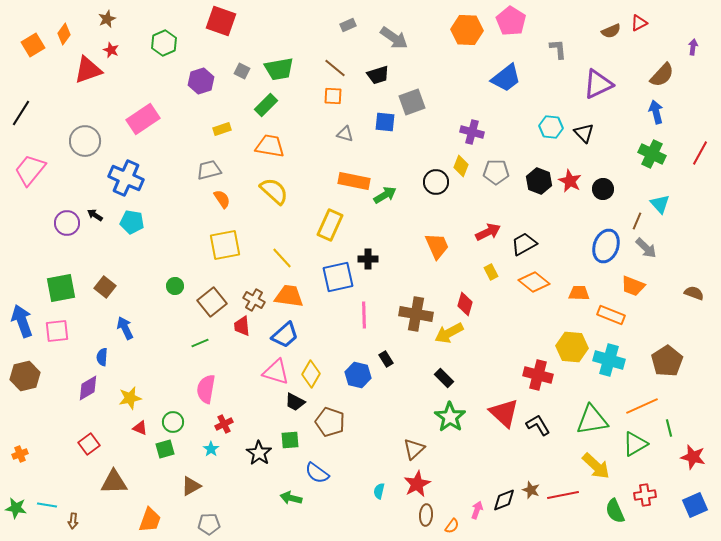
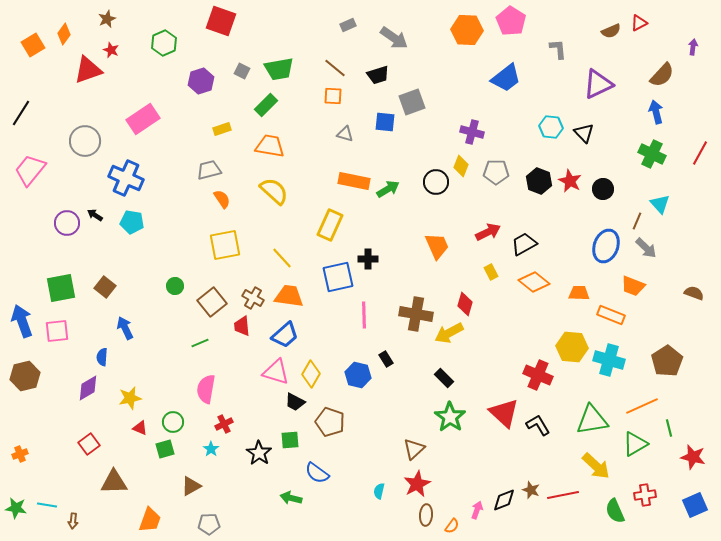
green arrow at (385, 195): moved 3 px right, 6 px up
brown cross at (254, 300): moved 1 px left, 2 px up
red cross at (538, 375): rotated 8 degrees clockwise
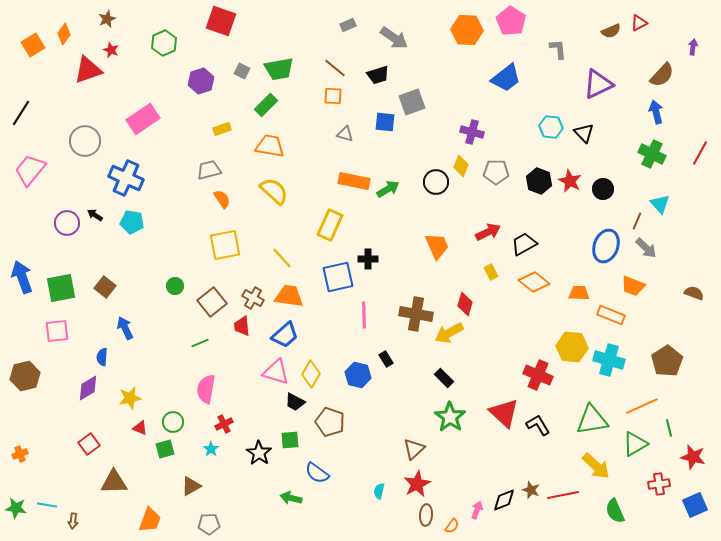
blue arrow at (22, 321): moved 44 px up
red cross at (645, 495): moved 14 px right, 11 px up
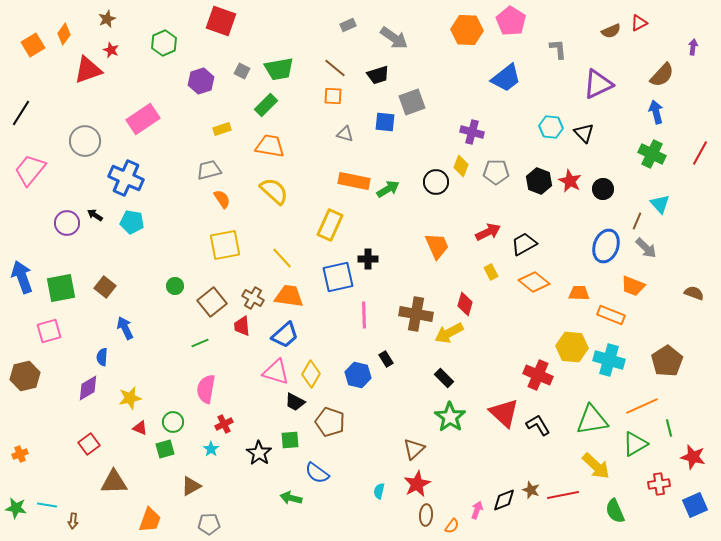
pink square at (57, 331): moved 8 px left; rotated 10 degrees counterclockwise
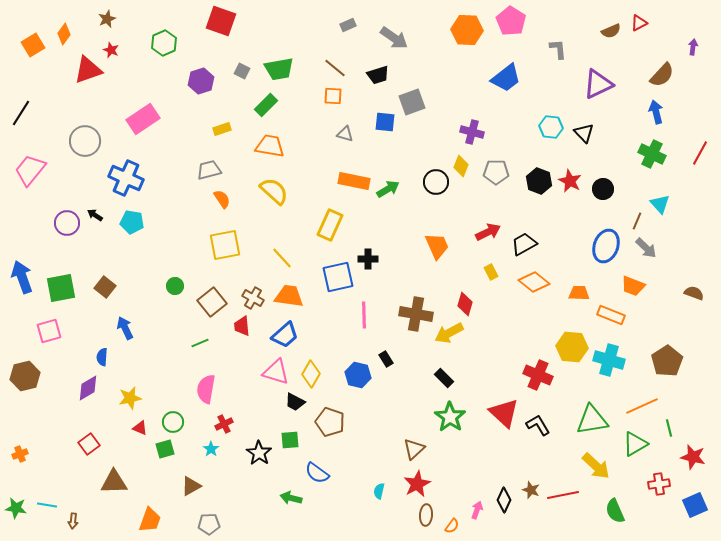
black diamond at (504, 500): rotated 45 degrees counterclockwise
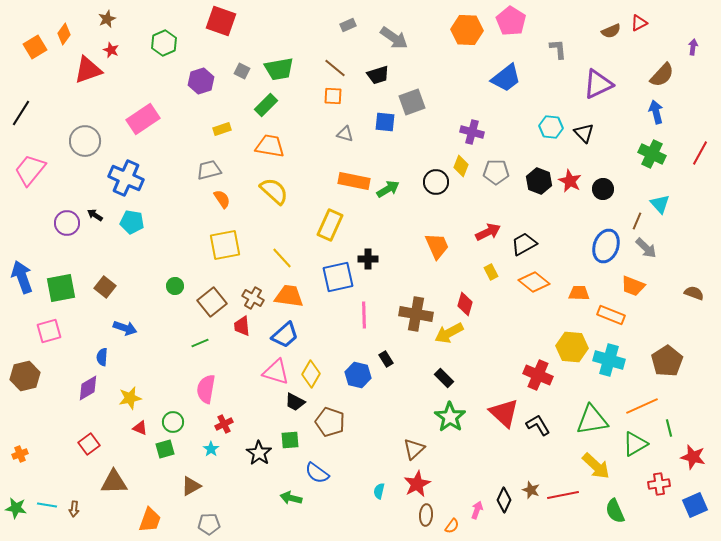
orange square at (33, 45): moved 2 px right, 2 px down
blue arrow at (125, 328): rotated 135 degrees clockwise
brown arrow at (73, 521): moved 1 px right, 12 px up
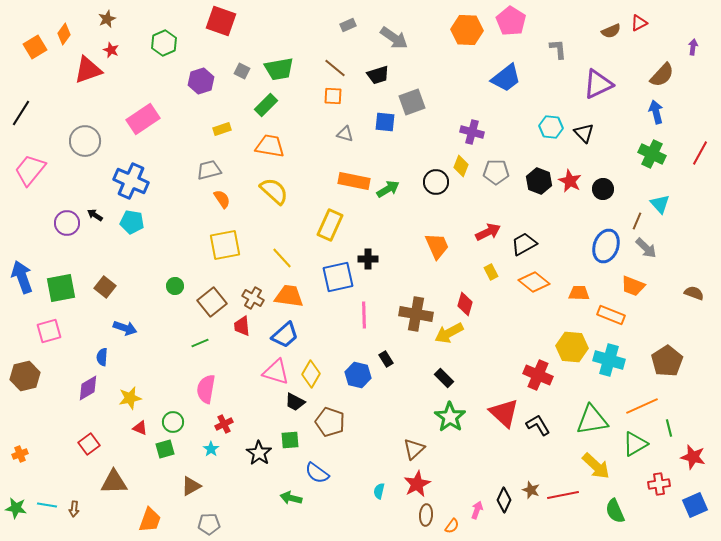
blue cross at (126, 178): moved 5 px right, 3 px down
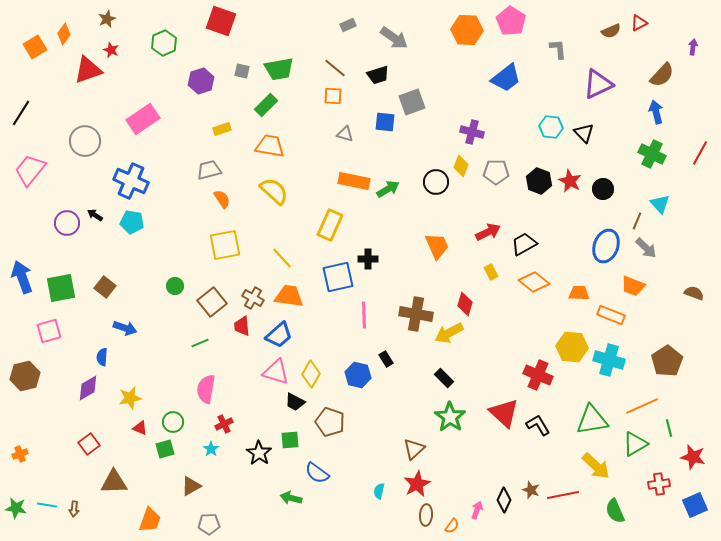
gray square at (242, 71): rotated 14 degrees counterclockwise
blue trapezoid at (285, 335): moved 6 px left
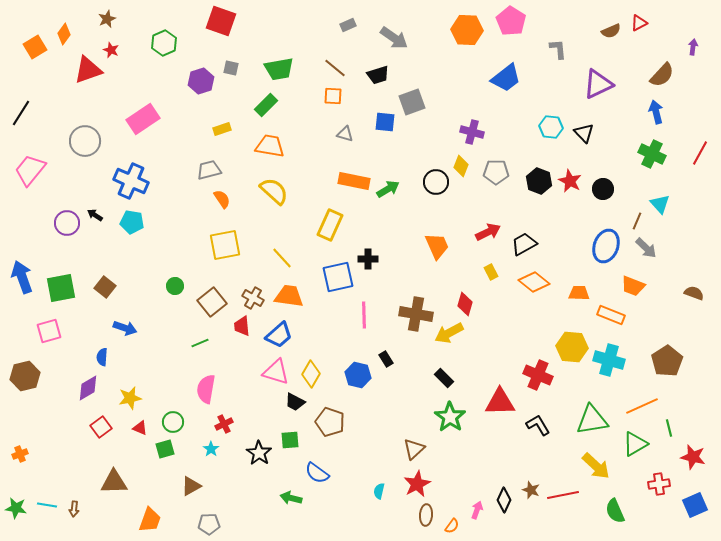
gray square at (242, 71): moved 11 px left, 3 px up
red triangle at (504, 413): moved 4 px left, 11 px up; rotated 44 degrees counterclockwise
red square at (89, 444): moved 12 px right, 17 px up
